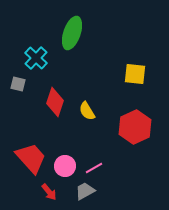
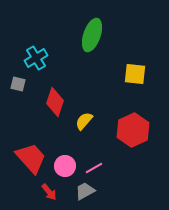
green ellipse: moved 20 px right, 2 px down
cyan cross: rotated 15 degrees clockwise
yellow semicircle: moved 3 px left, 10 px down; rotated 72 degrees clockwise
red hexagon: moved 2 px left, 3 px down
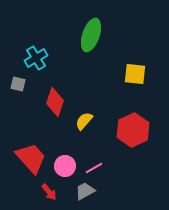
green ellipse: moved 1 px left
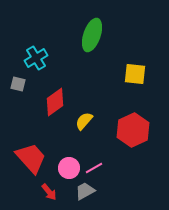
green ellipse: moved 1 px right
red diamond: rotated 36 degrees clockwise
pink circle: moved 4 px right, 2 px down
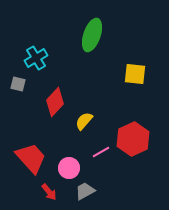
red diamond: rotated 12 degrees counterclockwise
red hexagon: moved 9 px down
pink line: moved 7 px right, 16 px up
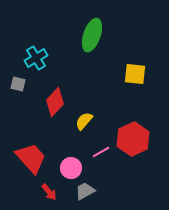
pink circle: moved 2 px right
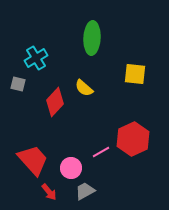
green ellipse: moved 3 px down; rotated 16 degrees counterclockwise
yellow semicircle: moved 33 px up; rotated 90 degrees counterclockwise
red trapezoid: moved 2 px right, 2 px down
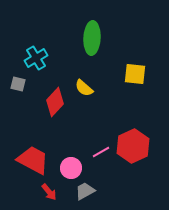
red hexagon: moved 7 px down
red trapezoid: rotated 20 degrees counterclockwise
